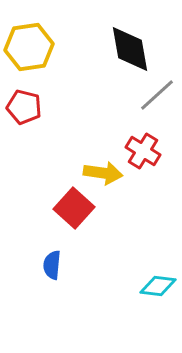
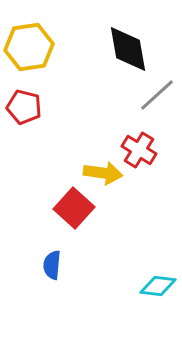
black diamond: moved 2 px left
red cross: moved 4 px left, 1 px up
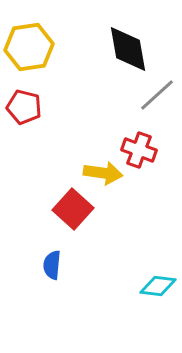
red cross: rotated 12 degrees counterclockwise
red square: moved 1 px left, 1 px down
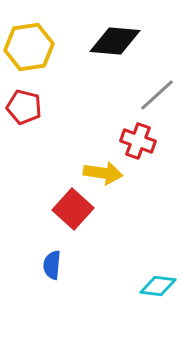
black diamond: moved 13 px left, 8 px up; rotated 75 degrees counterclockwise
red cross: moved 1 px left, 9 px up
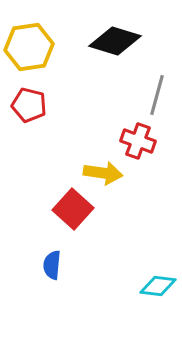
black diamond: rotated 12 degrees clockwise
gray line: rotated 33 degrees counterclockwise
red pentagon: moved 5 px right, 2 px up
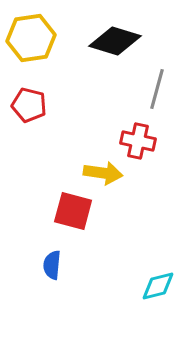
yellow hexagon: moved 2 px right, 9 px up
gray line: moved 6 px up
red cross: rotated 8 degrees counterclockwise
red square: moved 2 px down; rotated 27 degrees counterclockwise
cyan diamond: rotated 21 degrees counterclockwise
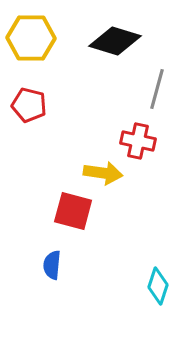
yellow hexagon: rotated 9 degrees clockwise
cyan diamond: rotated 57 degrees counterclockwise
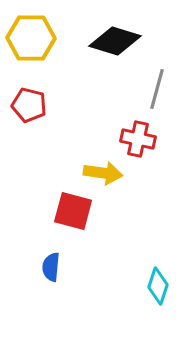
red cross: moved 2 px up
blue semicircle: moved 1 px left, 2 px down
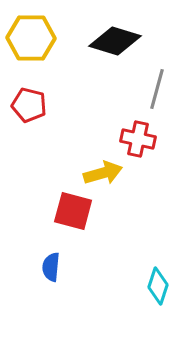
yellow arrow: rotated 24 degrees counterclockwise
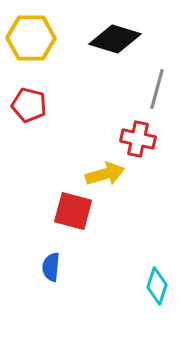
black diamond: moved 2 px up
yellow arrow: moved 2 px right, 1 px down
cyan diamond: moved 1 px left
